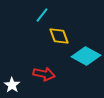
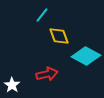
red arrow: moved 3 px right; rotated 25 degrees counterclockwise
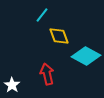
red arrow: rotated 90 degrees counterclockwise
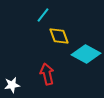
cyan line: moved 1 px right
cyan diamond: moved 2 px up
white star: rotated 28 degrees clockwise
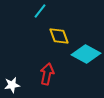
cyan line: moved 3 px left, 4 px up
red arrow: rotated 25 degrees clockwise
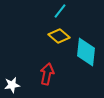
cyan line: moved 20 px right
yellow diamond: rotated 30 degrees counterclockwise
cyan diamond: moved 2 px up; rotated 68 degrees clockwise
